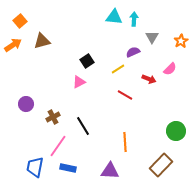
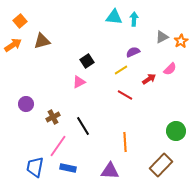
gray triangle: moved 10 px right; rotated 32 degrees clockwise
yellow line: moved 3 px right, 1 px down
red arrow: rotated 56 degrees counterclockwise
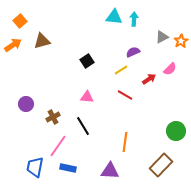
pink triangle: moved 8 px right, 15 px down; rotated 32 degrees clockwise
orange line: rotated 12 degrees clockwise
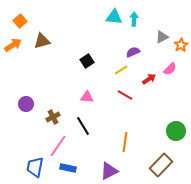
orange star: moved 4 px down
purple triangle: moved 1 px left; rotated 30 degrees counterclockwise
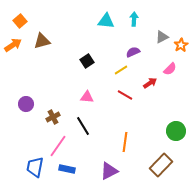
cyan triangle: moved 8 px left, 4 px down
red arrow: moved 1 px right, 4 px down
blue rectangle: moved 1 px left, 1 px down
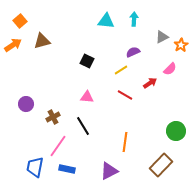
black square: rotated 32 degrees counterclockwise
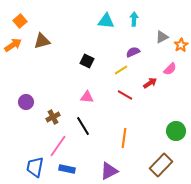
purple circle: moved 2 px up
orange line: moved 1 px left, 4 px up
